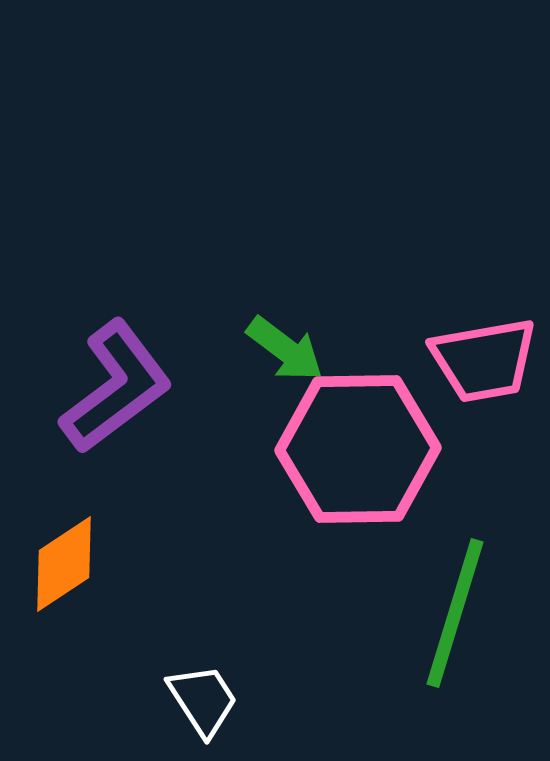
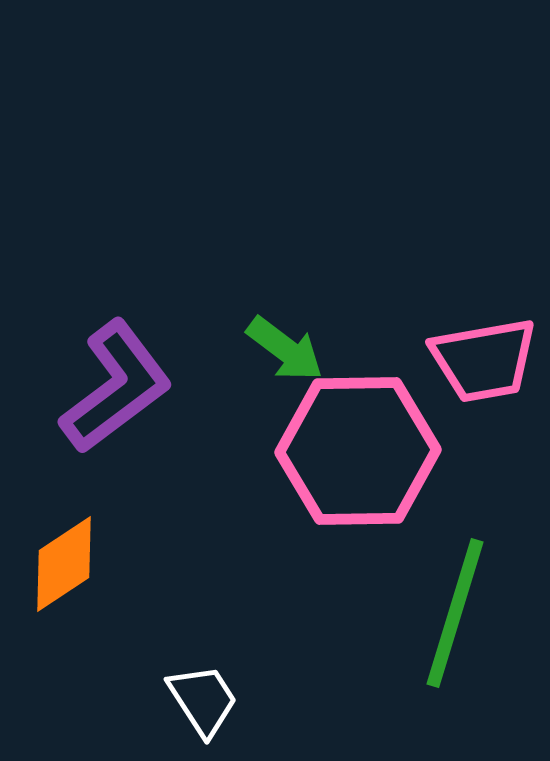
pink hexagon: moved 2 px down
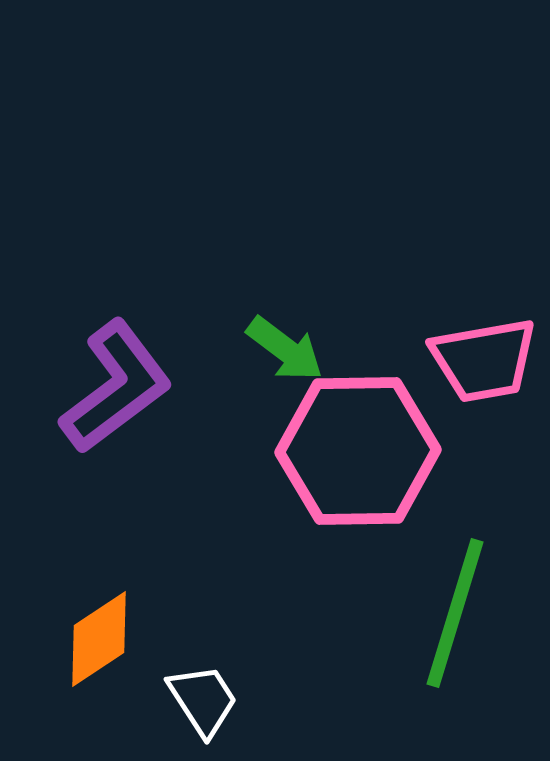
orange diamond: moved 35 px right, 75 px down
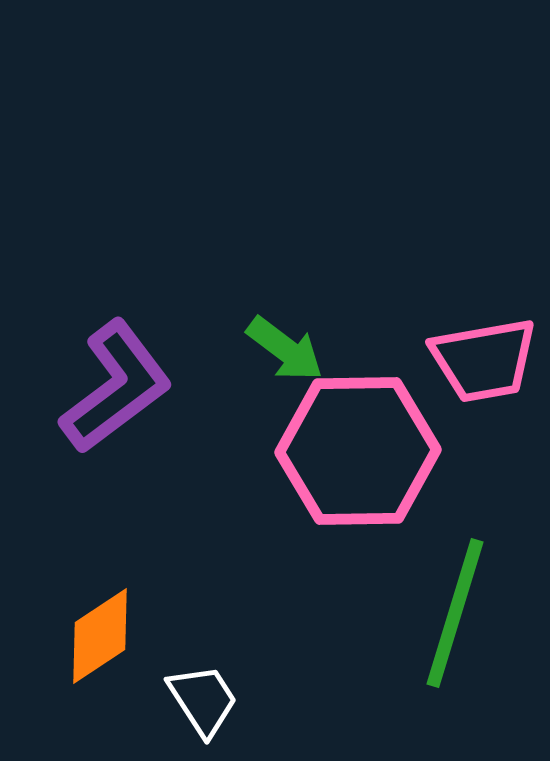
orange diamond: moved 1 px right, 3 px up
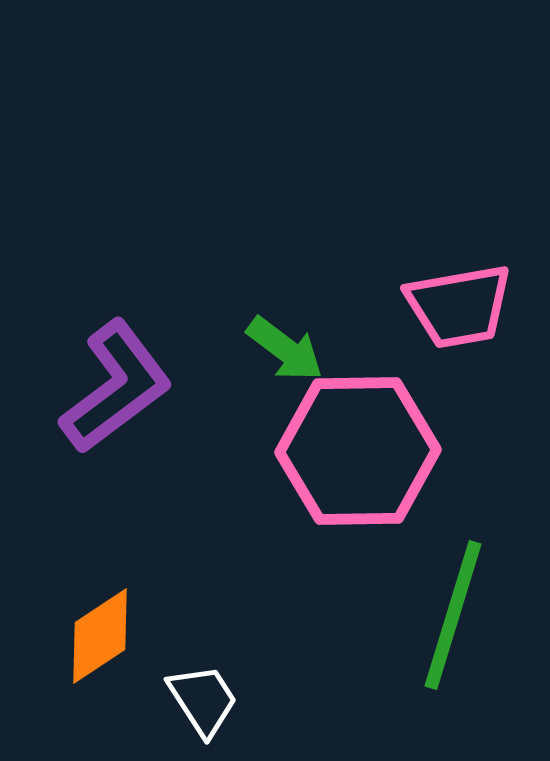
pink trapezoid: moved 25 px left, 54 px up
green line: moved 2 px left, 2 px down
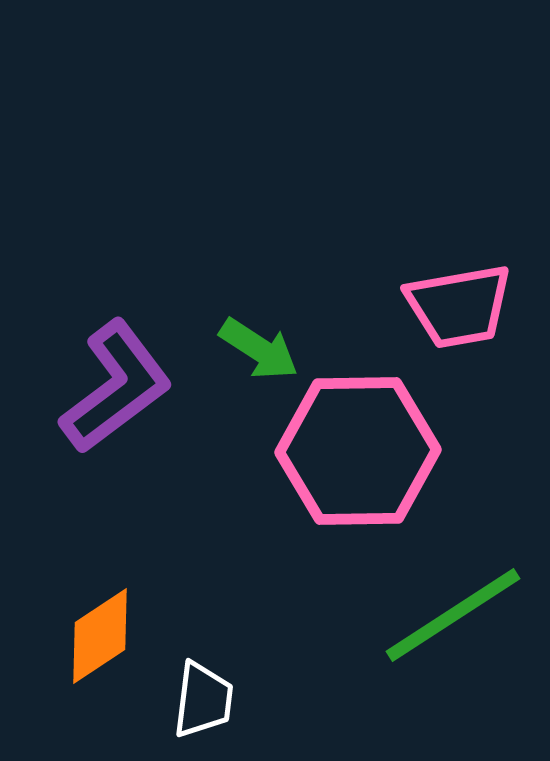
green arrow: moved 26 px left; rotated 4 degrees counterclockwise
green line: rotated 40 degrees clockwise
white trapezoid: rotated 40 degrees clockwise
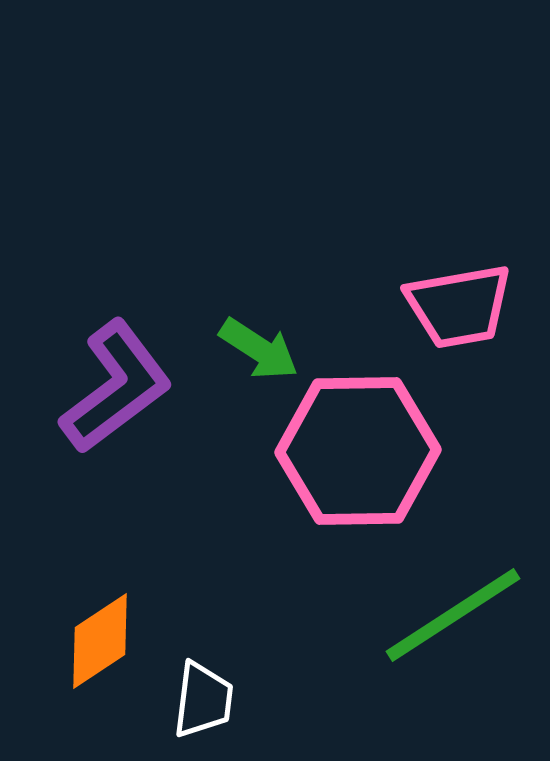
orange diamond: moved 5 px down
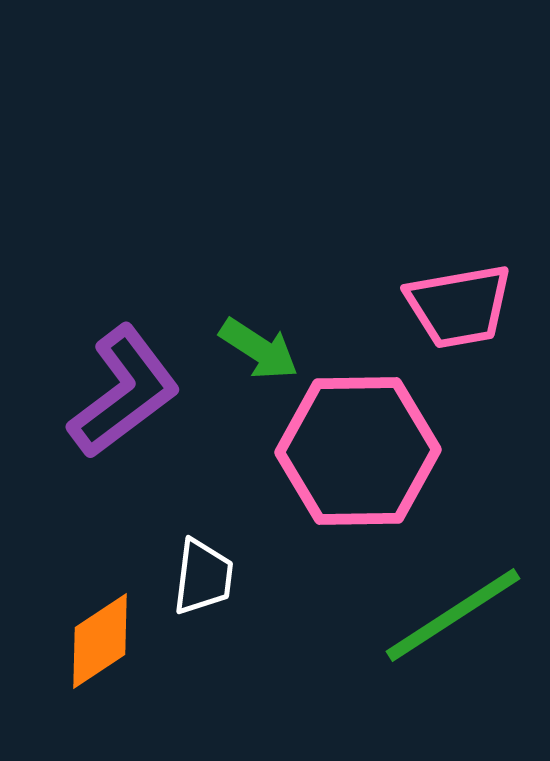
purple L-shape: moved 8 px right, 5 px down
white trapezoid: moved 123 px up
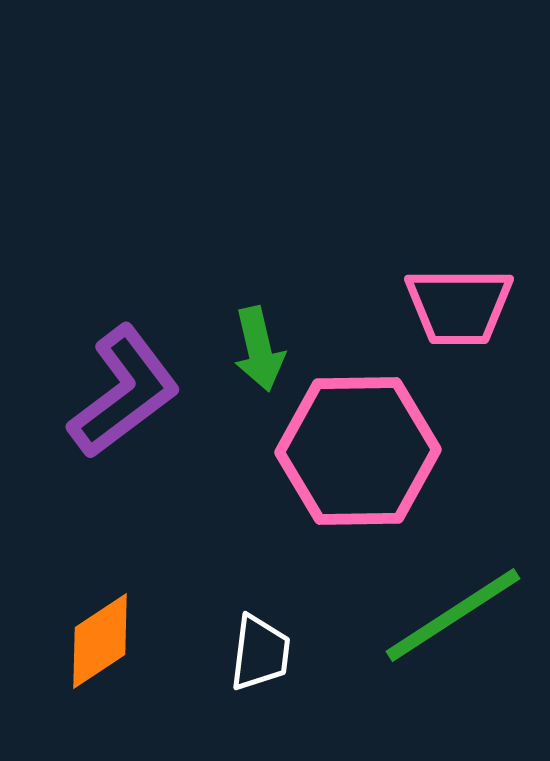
pink trapezoid: rotated 10 degrees clockwise
green arrow: rotated 44 degrees clockwise
white trapezoid: moved 57 px right, 76 px down
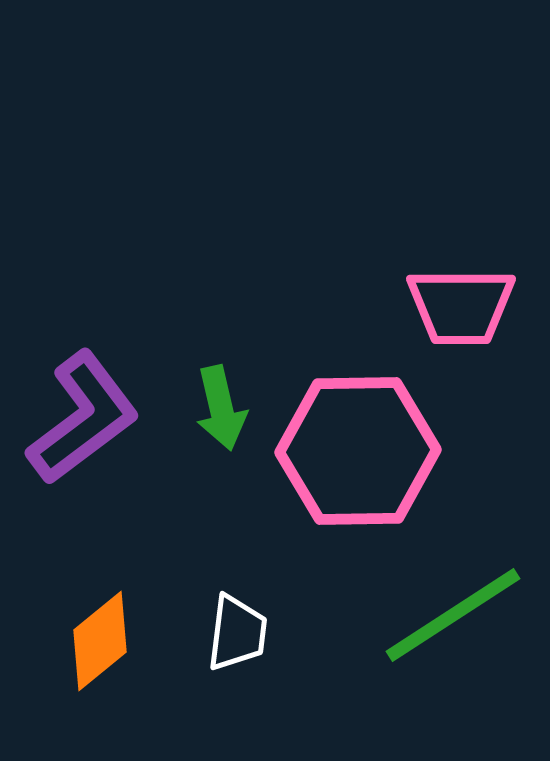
pink trapezoid: moved 2 px right
green arrow: moved 38 px left, 59 px down
purple L-shape: moved 41 px left, 26 px down
orange diamond: rotated 6 degrees counterclockwise
white trapezoid: moved 23 px left, 20 px up
